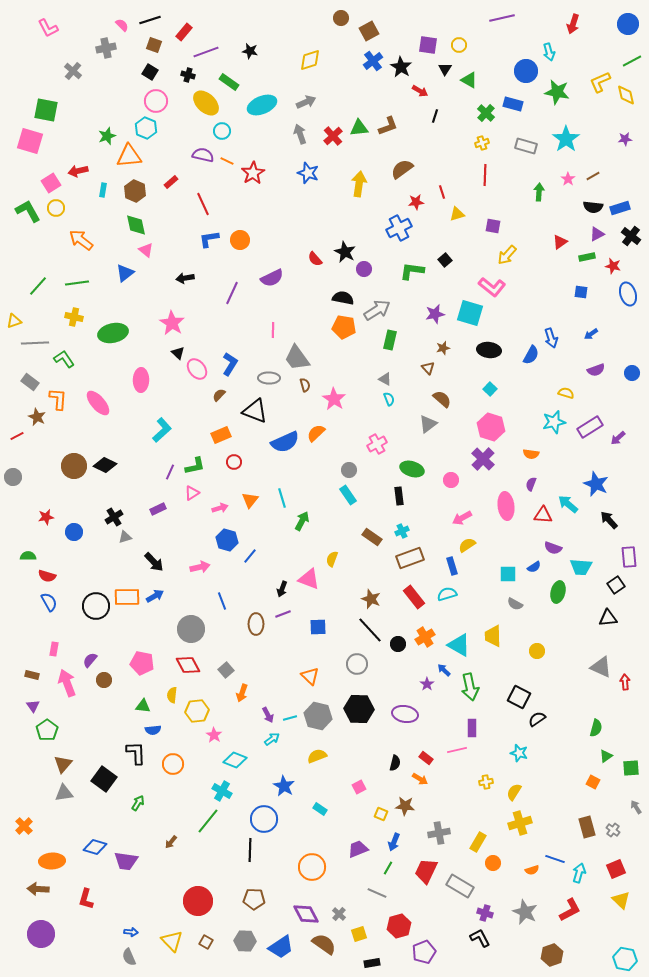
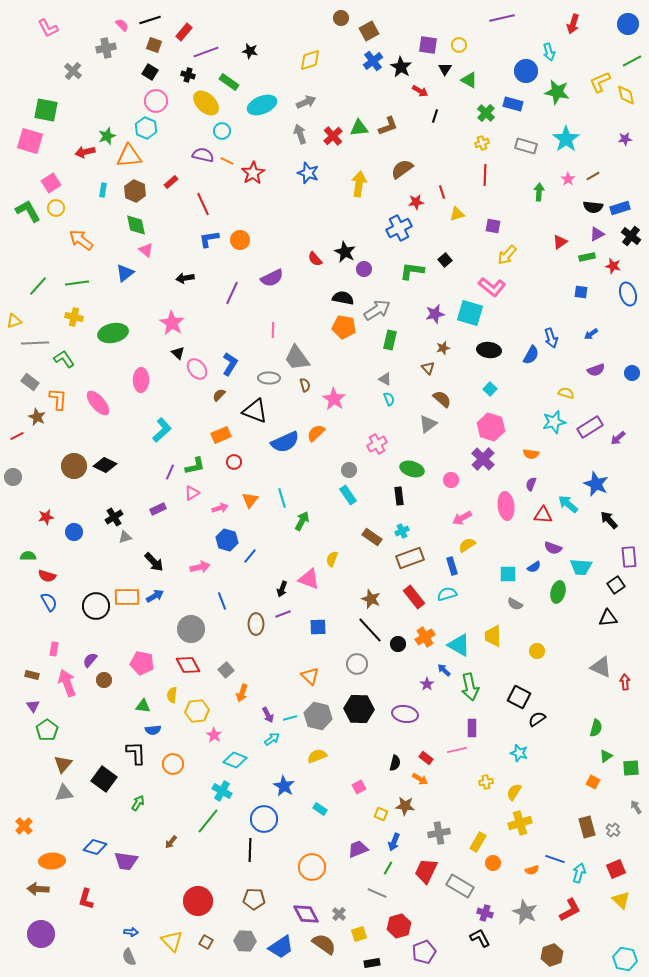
red arrow at (78, 171): moved 7 px right, 19 px up
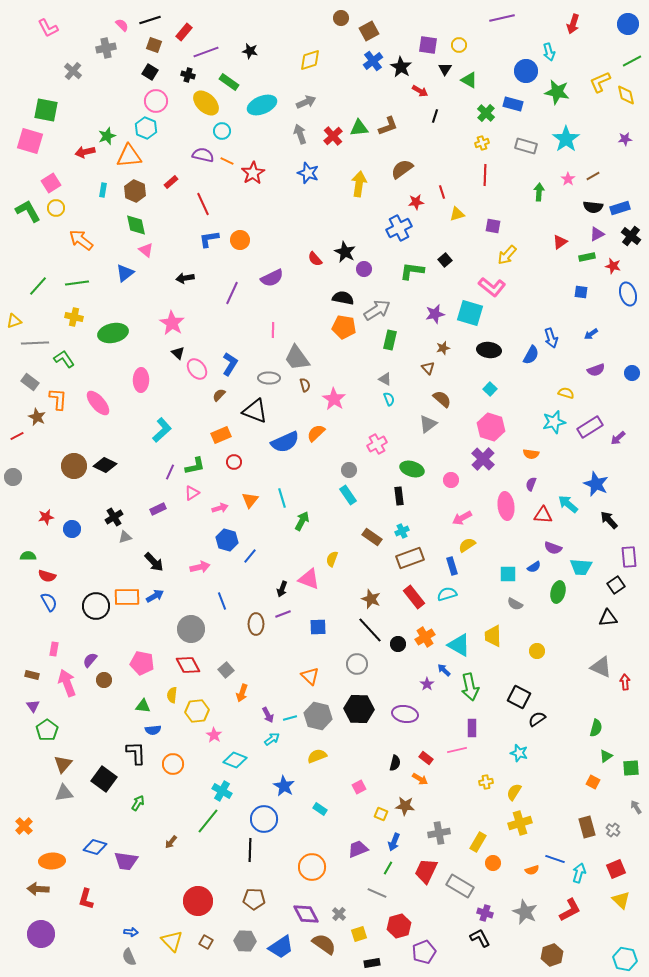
blue circle at (74, 532): moved 2 px left, 3 px up
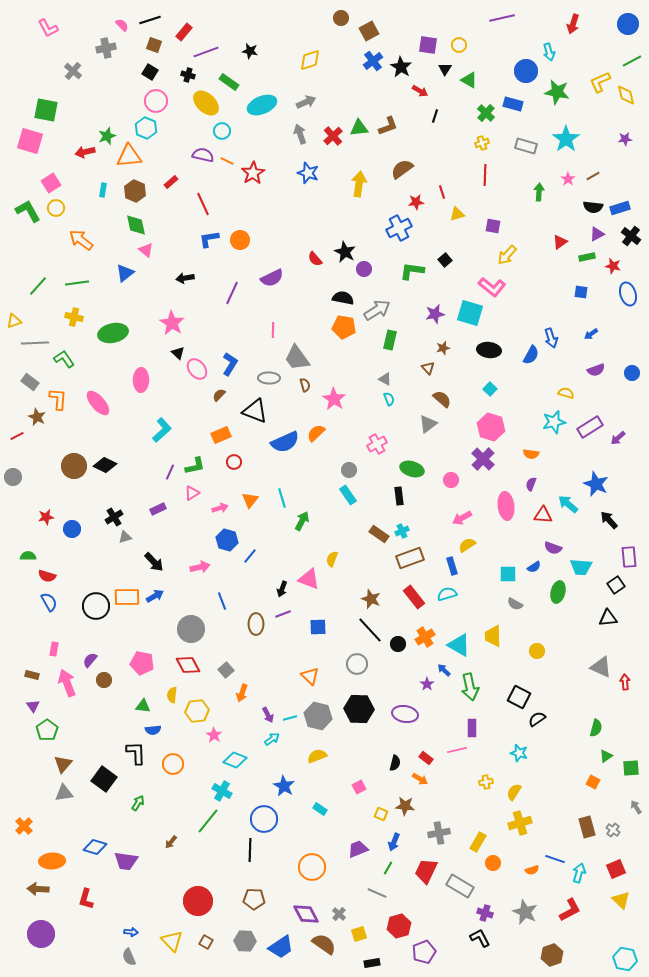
brown rectangle at (372, 537): moved 7 px right, 3 px up
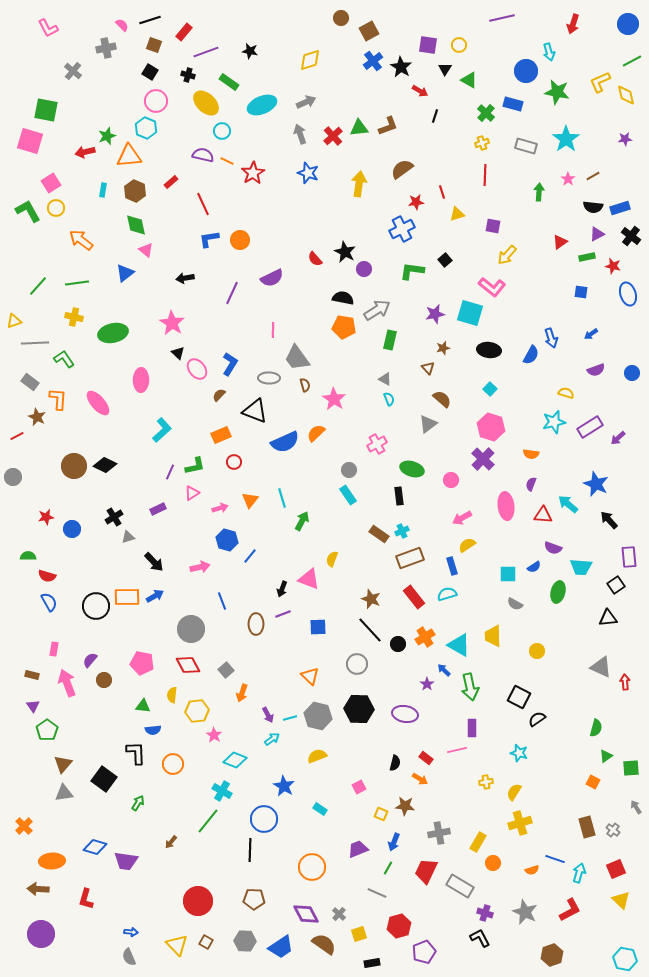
blue cross at (399, 228): moved 3 px right, 1 px down
gray triangle at (125, 537): moved 3 px right
yellow triangle at (172, 941): moved 5 px right, 4 px down
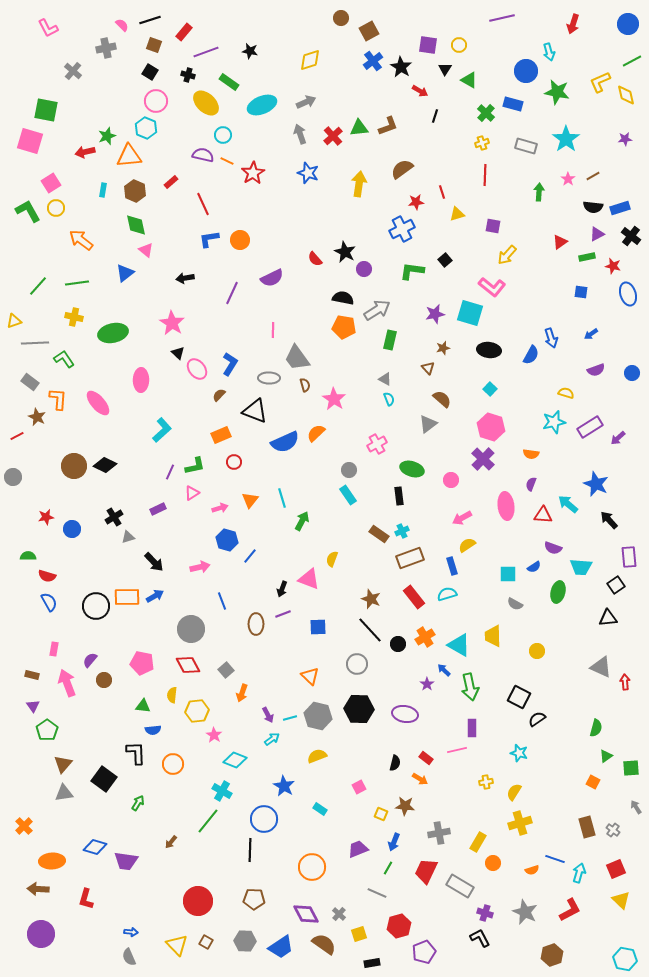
cyan circle at (222, 131): moved 1 px right, 4 px down
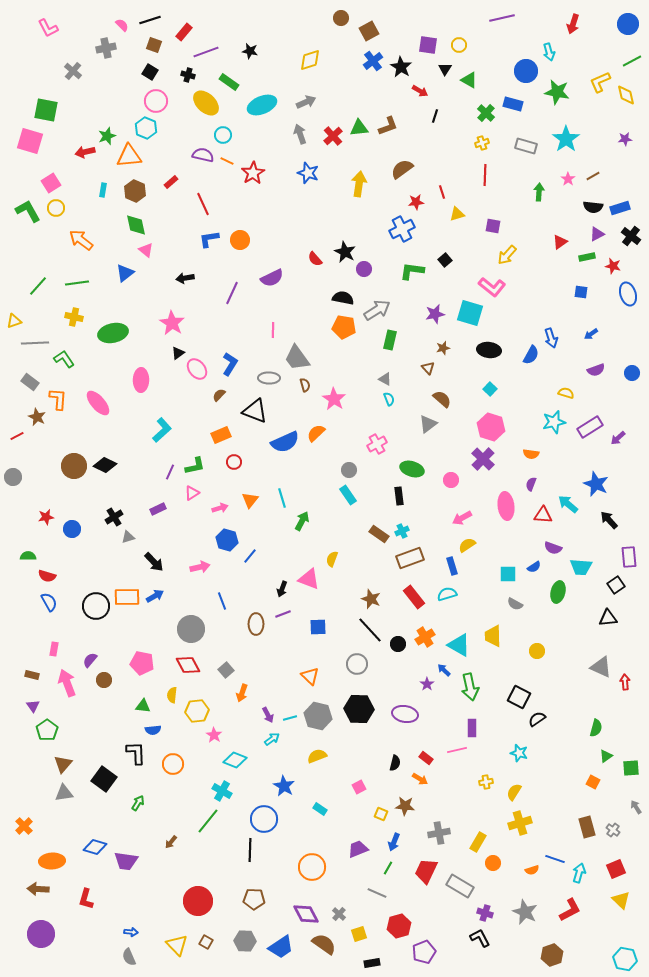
black triangle at (178, 353): rotated 40 degrees clockwise
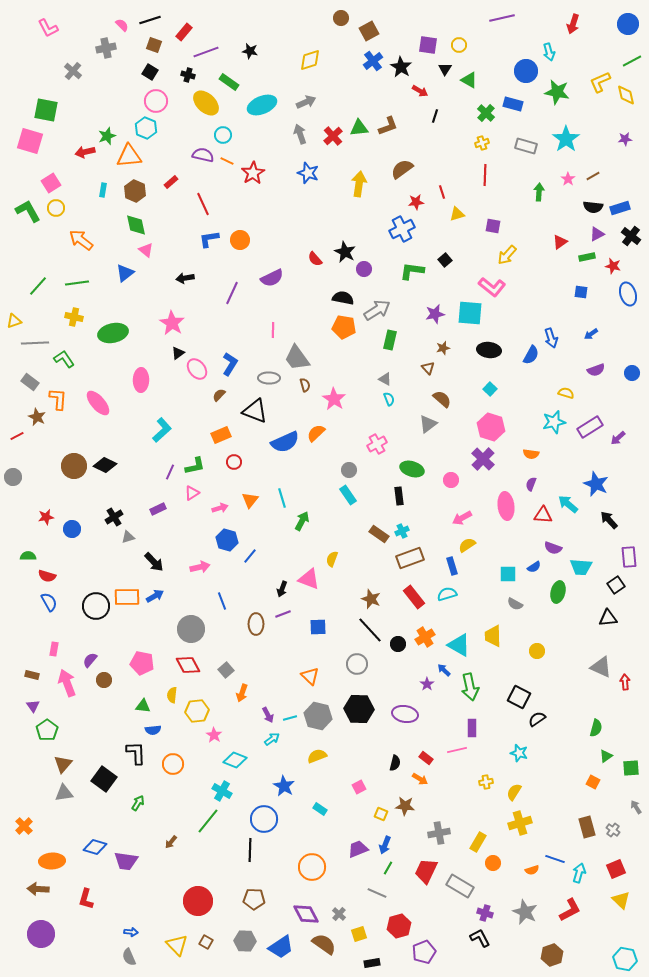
cyan square at (470, 313): rotated 12 degrees counterclockwise
blue arrow at (394, 842): moved 9 px left, 3 px down
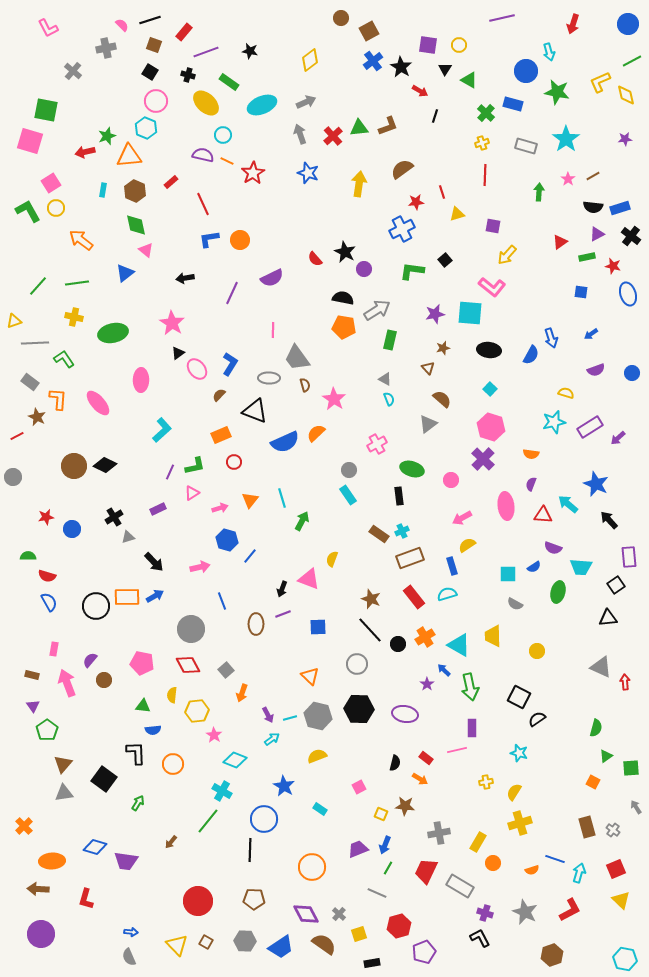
yellow diamond at (310, 60): rotated 20 degrees counterclockwise
